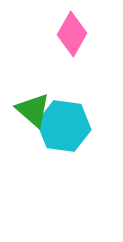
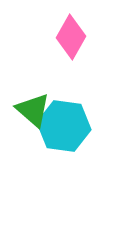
pink diamond: moved 1 px left, 3 px down
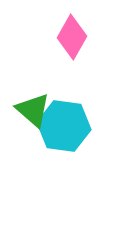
pink diamond: moved 1 px right
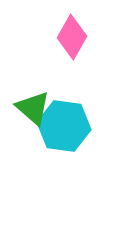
green triangle: moved 2 px up
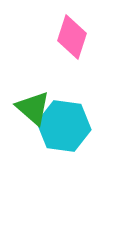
pink diamond: rotated 12 degrees counterclockwise
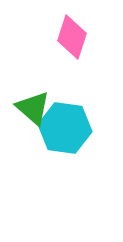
cyan hexagon: moved 1 px right, 2 px down
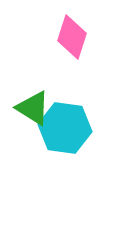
green triangle: rotated 9 degrees counterclockwise
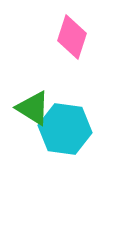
cyan hexagon: moved 1 px down
